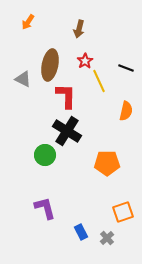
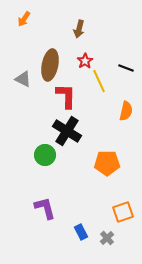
orange arrow: moved 4 px left, 3 px up
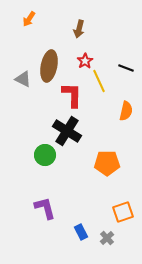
orange arrow: moved 5 px right
brown ellipse: moved 1 px left, 1 px down
red L-shape: moved 6 px right, 1 px up
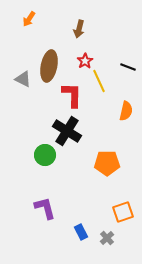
black line: moved 2 px right, 1 px up
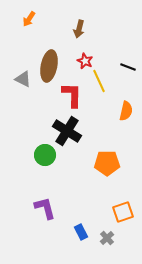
red star: rotated 14 degrees counterclockwise
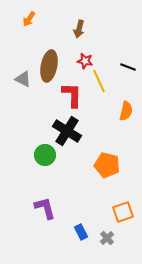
red star: rotated 14 degrees counterclockwise
orange pentagon: moved 2 px down; rotated 15 degrees clockwise
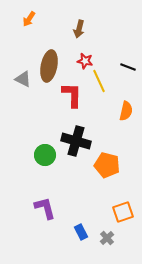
black cross: moved 9 px right, 10 px down; rotated 16 degrees counterclockwise
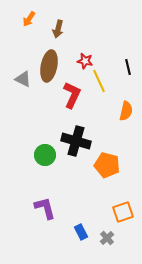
brown arrow: moved 21 px left
black line: rotated 56 degrees clockwise
red L-shape: rotated 24 degrees clockwise
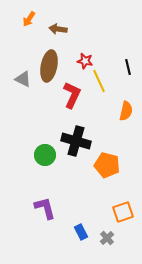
brown arrow: rotated 84 degrees clockwise
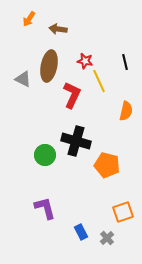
black line: moved 3 px left, 5 px up
